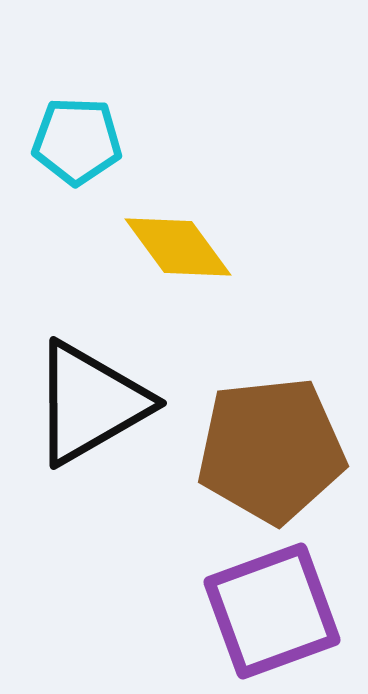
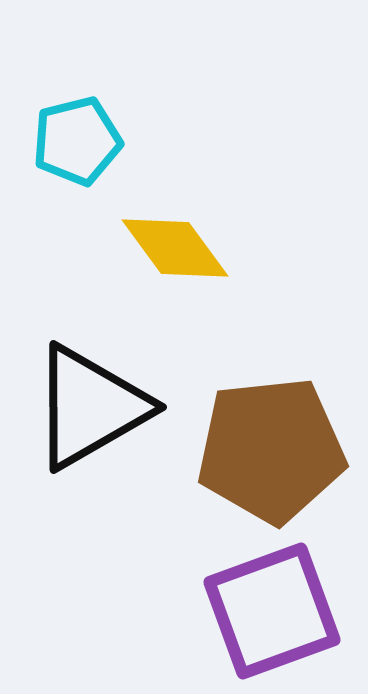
cyan pentagon: rotated 16 degrees counterclockwise
yellow diamond: moved 3 px left, 1 px down
black triangle: moved 4 px down
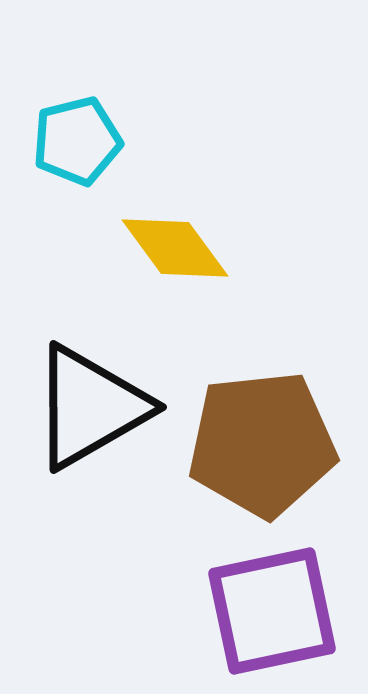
brown pentagon: moved 9 px left, 6 px up
purple square: rotated 8 degrees clockwise
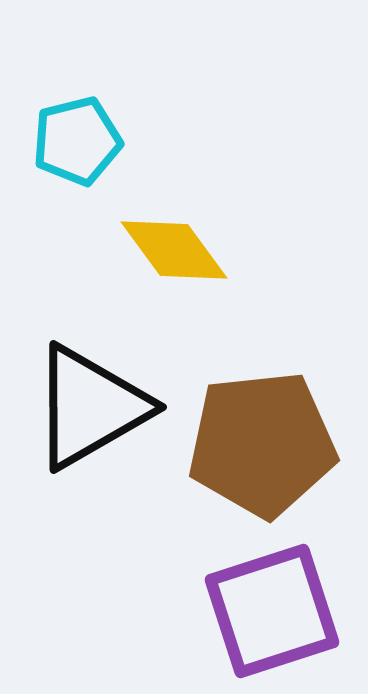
yellow diamond: moved 1 px left, 2 px down
purple square: rotated 6 degrees counterclockwise
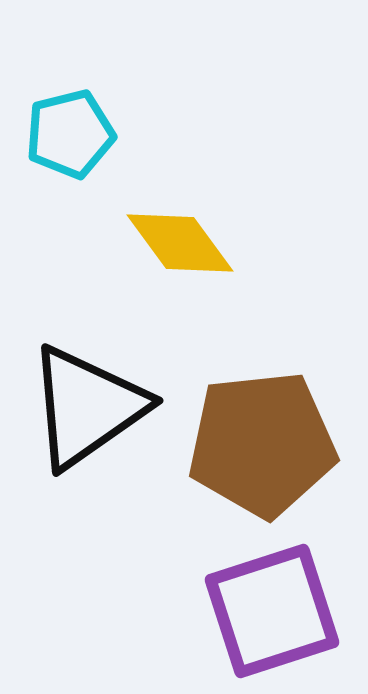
cyan pentagon: moved 7 px left, 7 px up
yellow diamond: moved 6 px right, 7 px up
black triangle: moved 3 px left; rotated 5 degrees counterclockwise
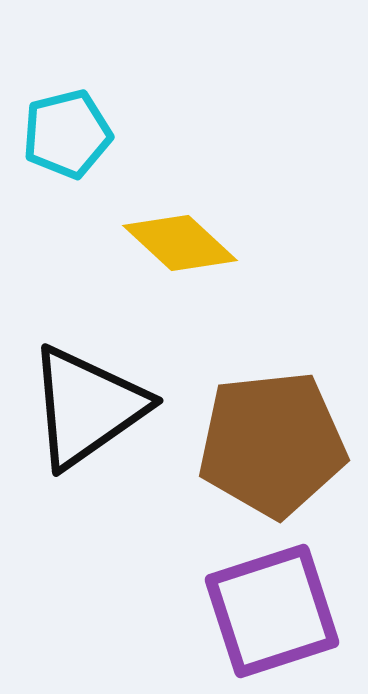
cyan pentagon: moved 3 px left
yellow diamond: rotated 11 degrees counterclockwise
brown pentagon: moved 10 px right
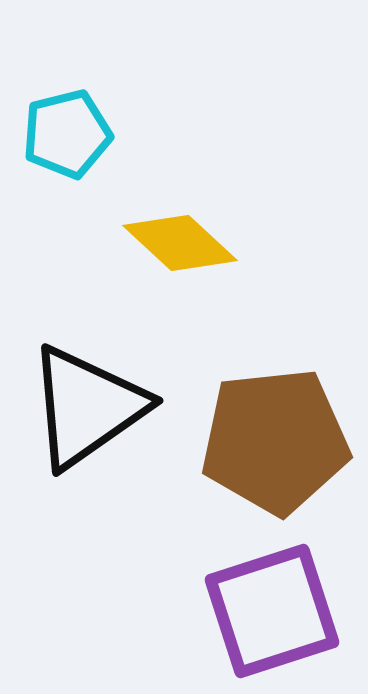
brown pentagon: moved 3 px right, 3 px up
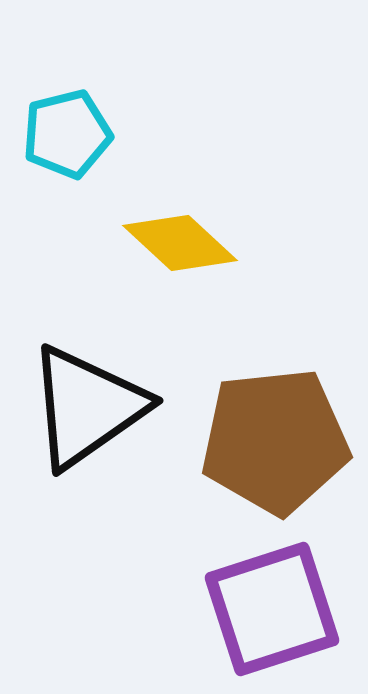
purple square: moved 2 px up
